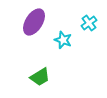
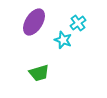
cyan cross: moved 11 px left
green trapezoid: moved 1 px left, 4 px up; rotated 15 degrees clockwise
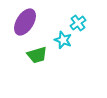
purple ellipse: moved 9 px left
green trapezoid: moved 2 px left, 18 px up
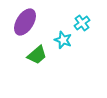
cyan cross: moved 4 px right
green trapezoid: rotated 25 degrees counterclockwise
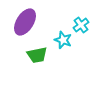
cyan cross: moved 1 px left, 2 px down
green trapezoid: rotated 30 degrees clockwise
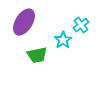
purple ellipse: moved 1 px left
cyan star: rotated 18 degrees clockwise
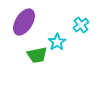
cyan star: moved 6 px left, 2 px down
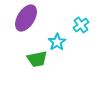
purple ellipse: moved 2 px right, 4 px up
green trapezoid: moved 4 px down
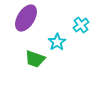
green trapezoid: moved 2 px left; rotated 30 degrees clockwise
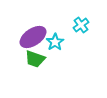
purple ellipse: moved 7 px right, 19 px down; rotated 24 degrees clockwise
cyan star: moved 2 px left
